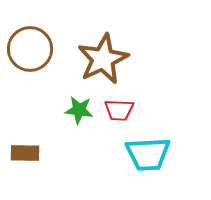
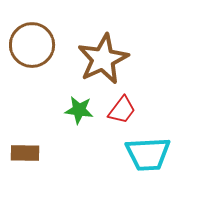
brown circle: moved 2 px right, 4 px up
red trapezoid: moved 3 px right; rotated 56 degrees counterclockwise
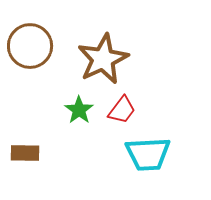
brown circle: moved 2 px left, 1 px down
green star: rotated 28 degrees clockwise
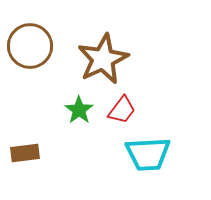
brown rectangle: rotated 8 degrees counterclockwise
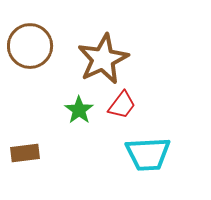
red trapezoid: moved 5 px up
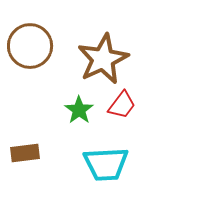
cyan trapezoid: moved 42 px left, 10 px down
